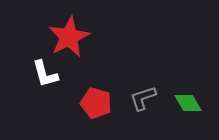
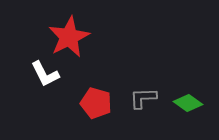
white L-shape: rotated 12 degrees counterclockwise
gray L-shape: rotated 16 degrees clockwise
green diamond: rotated 24 degrees counterclockwise
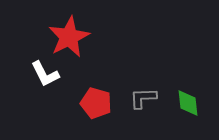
green diamond: rotated 48 degrees clockwise
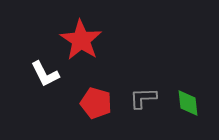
red star: moved 12 px right, 3 px down; rotated 12 degrees counterclockwise
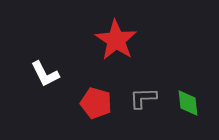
red star: moved 35 px right
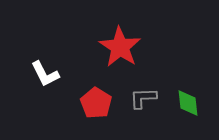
red star: moved 4 px right, 7 px down
red pentagon: rotated 16 degrees clockwise
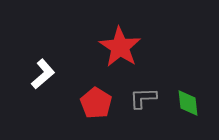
white L-shape: moved 2 px left; rotated 104 degrees counterclockwise
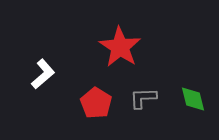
green diamond: moved 5 px right, 4 px up; rotated 8 degrees counterclockwise
